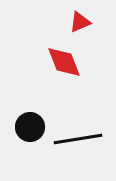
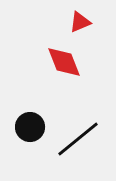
black line: rotated 30 degrees counterclockwise
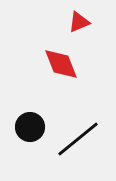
red triangle: moved 1 px left
red diamond: moved 3 px left, 2 px down
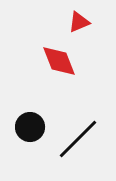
red diamond: moved 2 px left, 3 px up
black line: rotated 6 degrees counterclockwise
